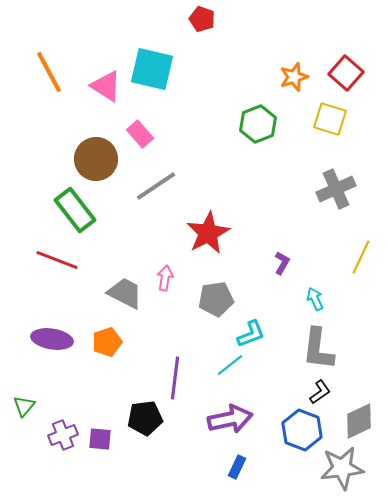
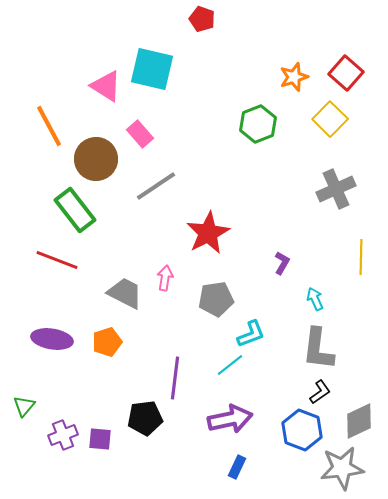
orange line: moved 54 px down
yellow square: rotated 28 degrees clockwise
yellow line: rotated 24 degrees counterclockwise
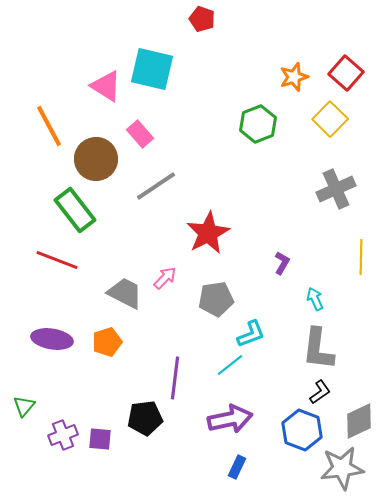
pink arrow: rotated 35 degrees clockwise
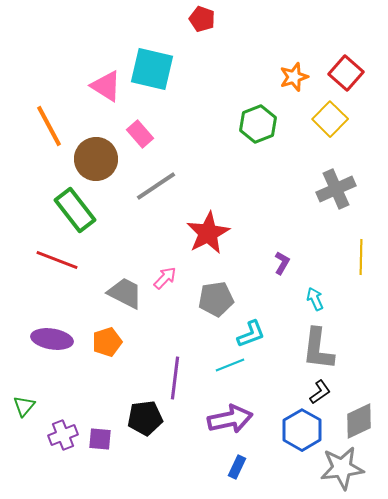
cyan line: rotated 16 degrees clockwise
blue hexagon: rotated 9 degrees clockwise
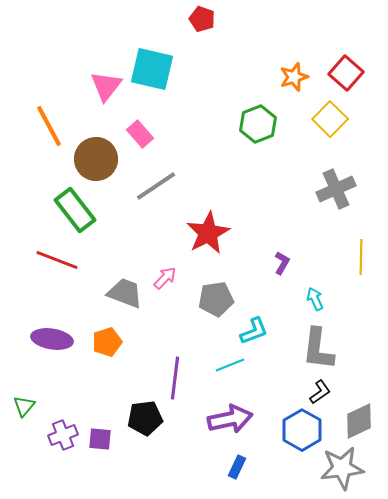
pink triangle: rotated 36 degrees clockwise
gray trapezoid: rotated 6 degrees counterclockwise
cyan L-shape: moved 3 px right, 3 px up
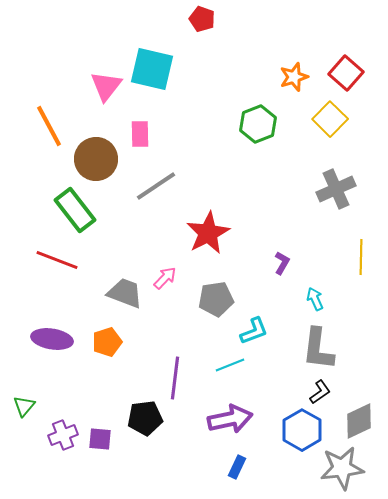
pink rectangle: rotated 40 degrees clockwise
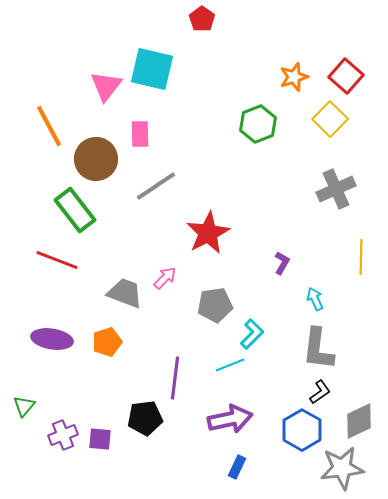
red pentagon: rotated 15 degrees clockwise
red square: moved 3 px down
gray pentagon: moved 1 px left, 6 px down
cyan L-shape: moved 2 px left, 3 px down; rotated 24 degrees counterclockwise
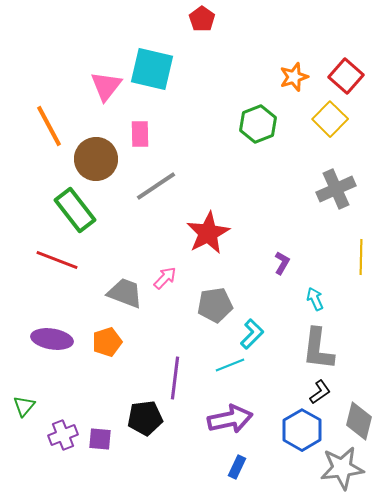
gray diamond: rotated 51 degrees counterclockwise
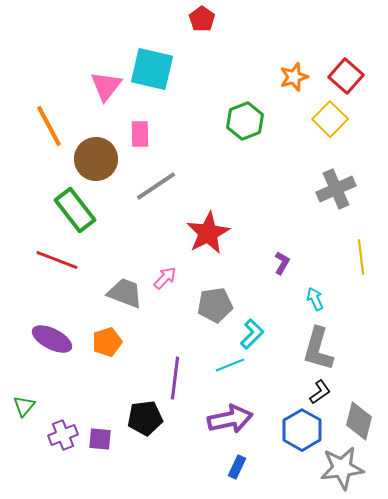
green hexagon: moved 13 px left, 3 px up
yellow line: rotated 8 degrees counterclockwise
purple ellipse: rotated 18 degrees clockwise
gray L-shape: rotated 9 degrees clockwise
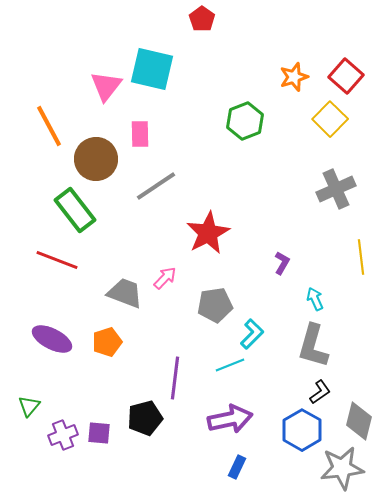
gray L-shape: moved 5 px left, 3 px up
green triangle: moved 5 px right
black pentagon: rotated 8 degrees counterclockwise
purple square: moved 1 px left, 6 px up
